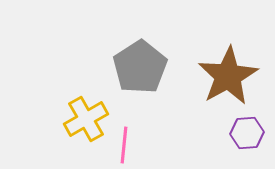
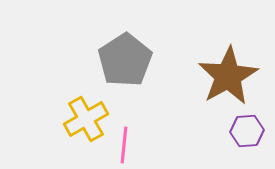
gray pentagon: moved 15 px left, 7 px up
purple hexagon: moved 2 px up
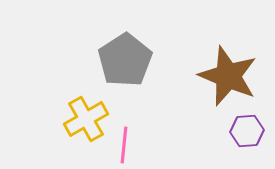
brown star: rotated 20 degrees counterclockwise
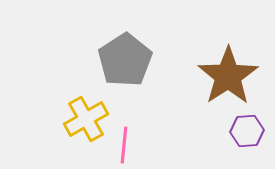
brown star: rotated 16 degrees clockwise
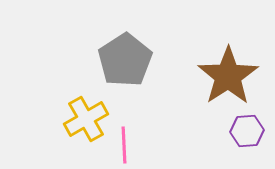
pink line: rotated 9 degrees counterclockwise
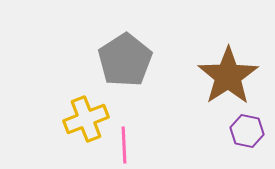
yellow cross: rotated 9 degrees clockwise
purple hexagon: rotated 16 degrees clockwise
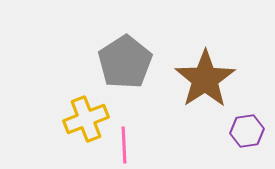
gray pentagon: moved 2 px down
brown star: moved 23 px left, 3 px down
purple hexagon: rotated 20 degrees counterclockwise
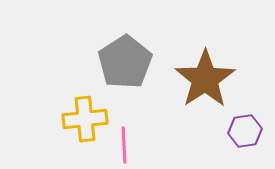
yellow cross: moved 1 px left; rotated 15 degrees clockwise
purple hexagon: moved 2 px left
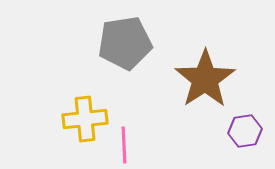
gray pentagon: moved 19 px up; rotated 24 degrees clockwise
